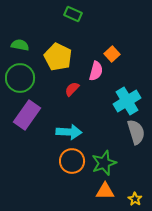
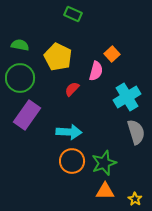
cyan cross: moved 4 px up
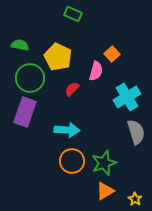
green circle: moved 10 px right
purple rectangle: moved 2 px left, 3 px up; rotated 16 degrees counterclockwise
cyan arrow: moved 2 px left, 2 px up
orange triangle: rotated 30 degrees counterclockwise
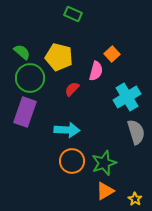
green semicircle: moved 2 px right, 7 px down; rotated 30 degrees clockwise
yellow pentagon: moved 1 px right; rotated 12 degrees counterclockwise
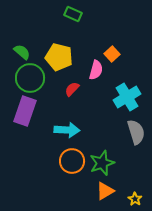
pink semicircle: moved 1 px up
purple rectangle: moved 1 px up
green star: moved 2 px left
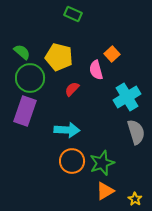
pink semicircle: rotated 150 degrees clockwise
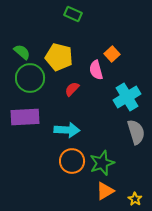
purple rectangle: moved 6 px down; rotated 68 degrees clockwise
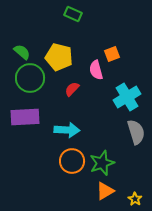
orange square: rotated 21 degrees clockwise
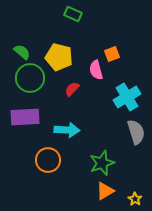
orange circle: moved 24 px left, 1 px up
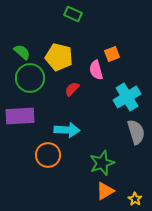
purple rectangle: moved 5 px left, 1 px up
orange circle: moved 5 px up
